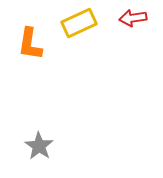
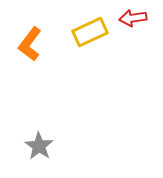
yellow rectangle: moved 11 px right, 9 px down
orange L-shape: rotated 28 degrees clockwise
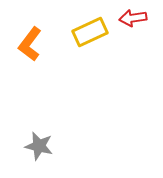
gray star: rotated 20 degrees counterclockwise
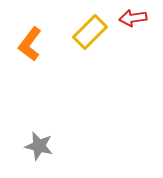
yellow rectangle: rotated 20 degrees counterclockwise
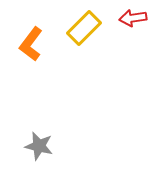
yellow rectangle: moved 6 px left, 4 px up
orange L-shape: moved 1 px right
